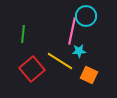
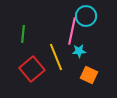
yellow line: moved 4 px left, 4 px up; rotated 36 degrees clockwise
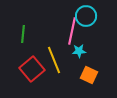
yellow line: moved 2 px left, 3 px down
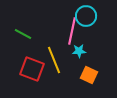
green line: rotated 66 degrees counterclockwise
red square: rotated 30 degrees counterclockwise
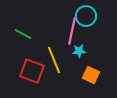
red square: moved 2 px down
orange square: moved 2 px right
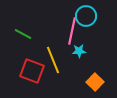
yellow line: moved 1 px left
orange square: moved 4 px right, 7 px down; rotated 18 degrees clockwise
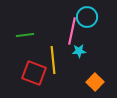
cyan circle: moved 1 px right, 1 px down
green line: moved 2 px right, 1 px down; rotated 36 degrees counterclockwise
yellow line: rotated 16 degrees clockwise
red square: moved 2 px right, 2 px down
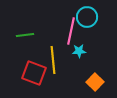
pink line: moved 1 px left
